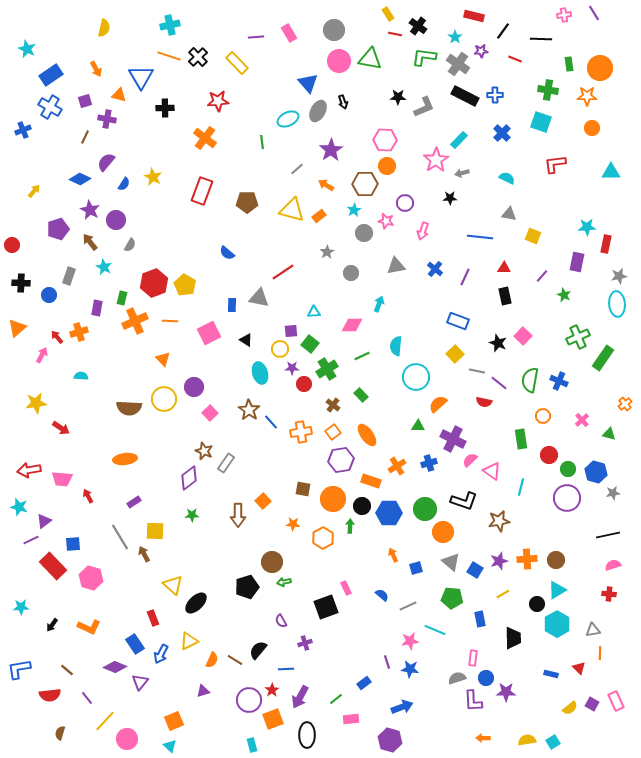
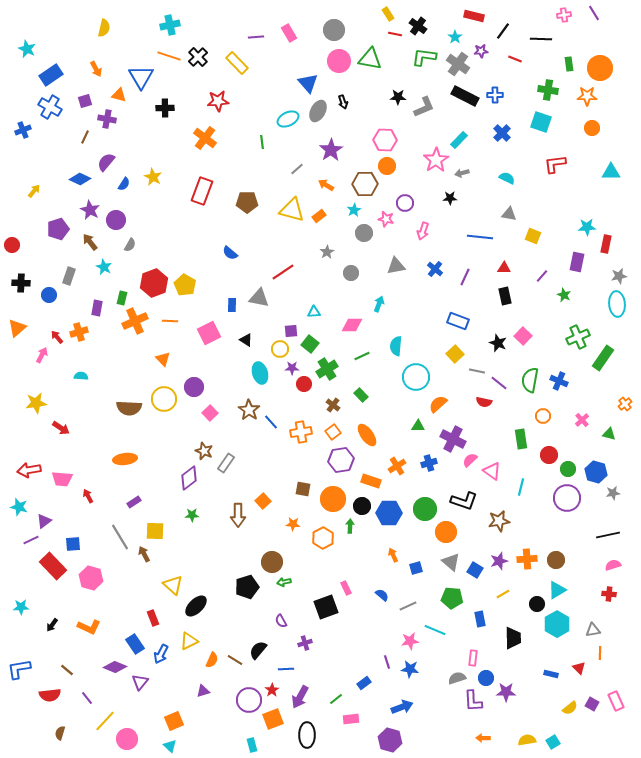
pink star at (386, 221): moved 2 px up
blue semicircle at (227, 253): moved 3 px right
orange circle at (443, 532): moved 3 px right
black ellipse at (196, 603): moved 3 px down
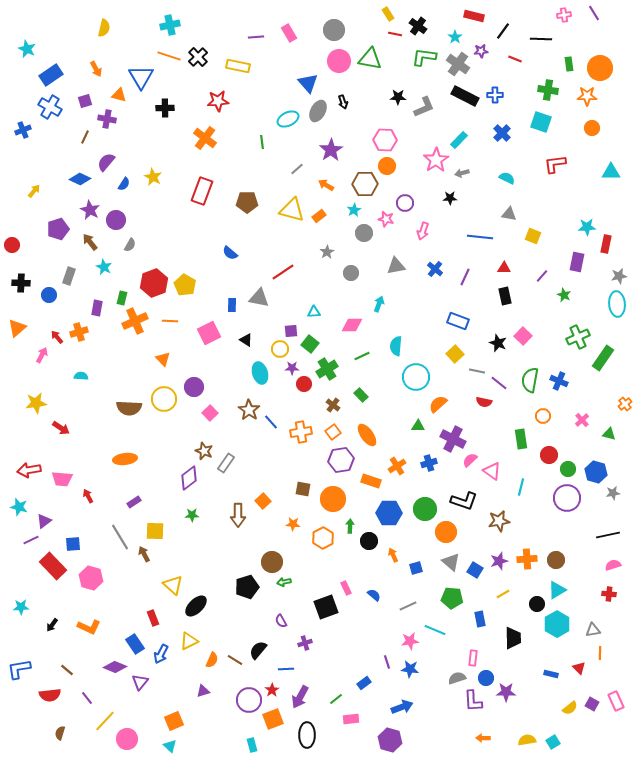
yellow rectangle at (237, 63): moved 1 px right, 3 px down; rotated 35 degrees counterclockwise
black circle at (362, 506): moved 7 px right, 35 px down
blue semicircle at (382, 595): moved 8 px left
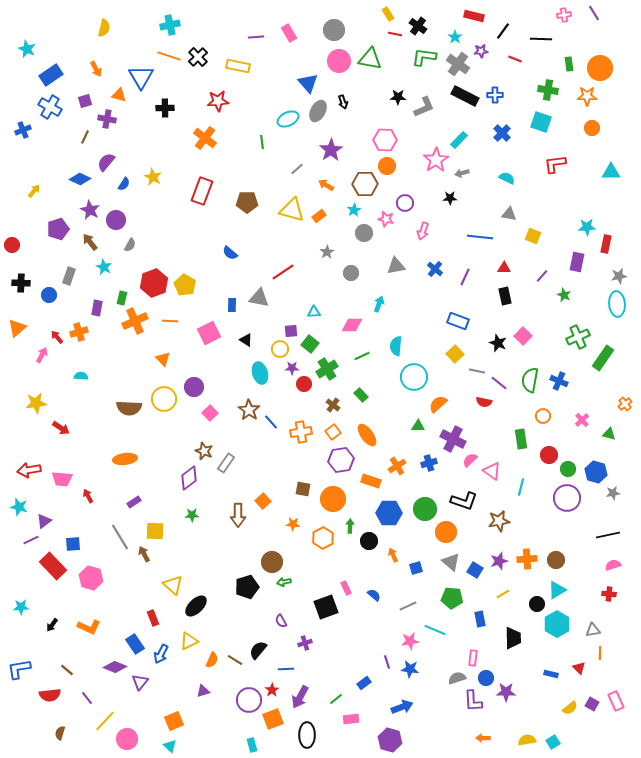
cyan circle at (416, 377): moved 2 px left
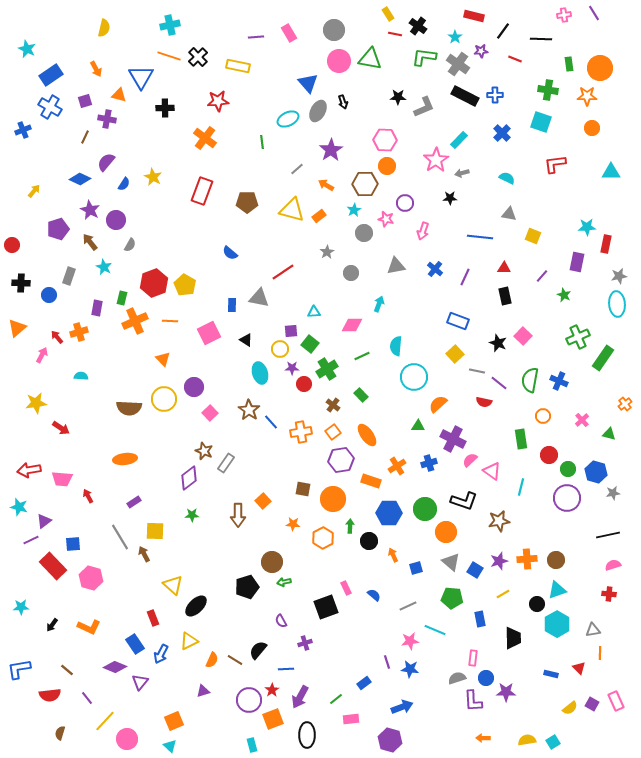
cyan triangle at (557, 590): rotated 12 degrees clockwise
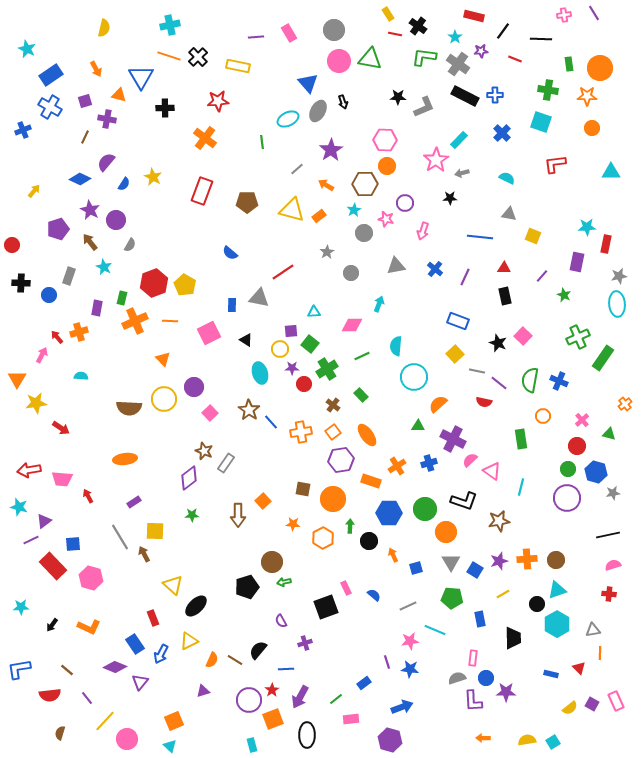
orange triangle at (17, 328): moved 51 px down; rotated 18 degrees counterclockwise
red circle at (549, 455): moved 28 px right, 9 px up
gray triangle at (451, 562): rotated 18 degrees clockwise
